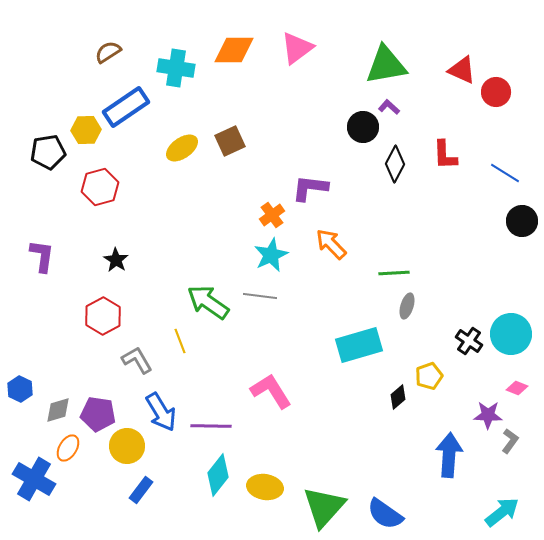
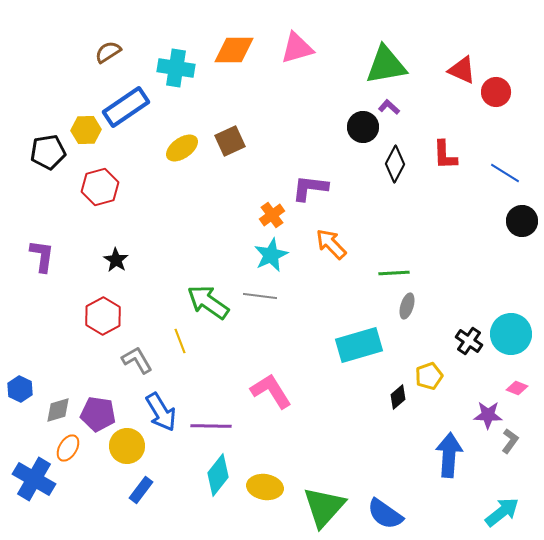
pink triangle at (297, 48): rotated 21 degrees clockwise
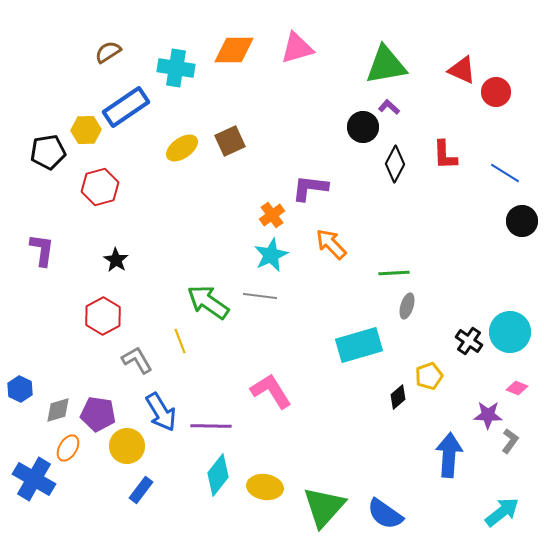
purple L-shape at (42, 256): moved 6 px up
cyan circle at (511, 334): moved 1 px left, 2 px up
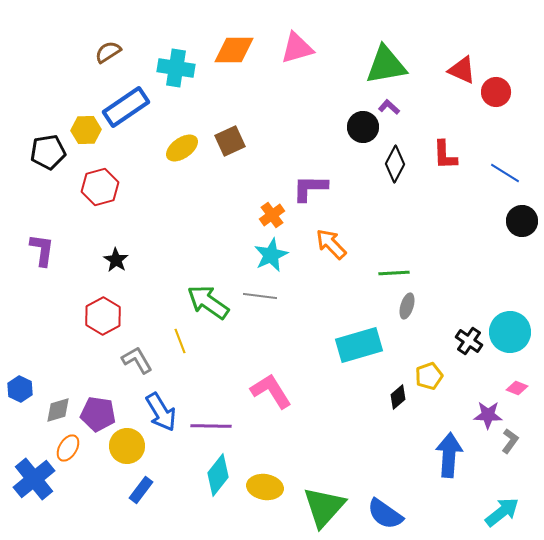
purple L-shape at (310, 188): rotated 6 degrees counterclockwise
blue cross at (34, 479): rotated 21 degrees clockwise
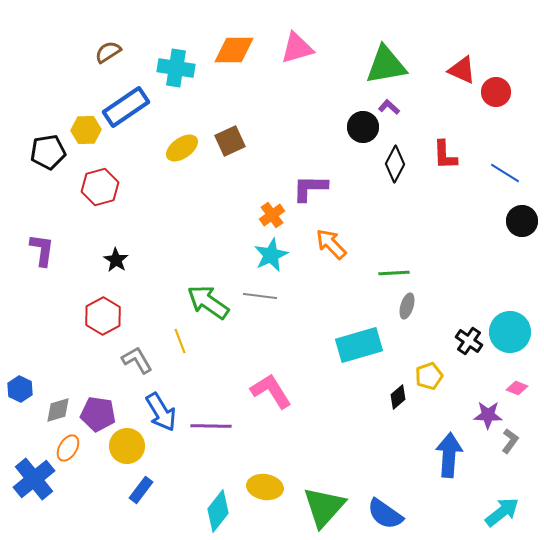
cyan diamond at (218, 475): moved 36 px down
